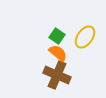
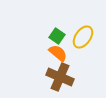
yellow ellipse: moved 2 px left
brown cross: moved 3 px right, 2 px down
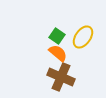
brown cross: moved 1 px right
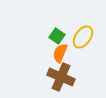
orange semicircle: moved 2 px right; rotated 108 degrees counterclockwise
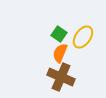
green square: moved 2 px right, 2 px up
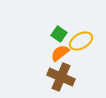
yellow ellipse: moved 2 px left, 4 px down; rotated 25 degrees clockwise
orange semicircle: rotated 30 degrees clockwise
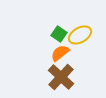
yellow ellipse: moved 1 px left, 6 px up
brown cross: rotated 20 degrees clockwise
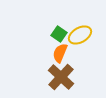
orange semicircle: rotated 30 degrees counterclockwise
